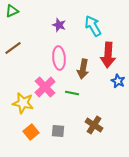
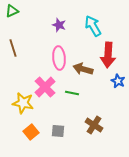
brown line: rotated 72 degrees counterclockwise
brown arrow: rotated 96 degrees clockwise
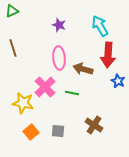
cyan arrow: moved 7 px right
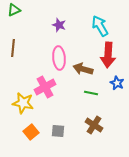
green triangle: moved 2 px right, 1 px up
brown line: rotated 24 degrees clockwise
blue star: moved 1 px left, 2 px down
pink cross: rotated 15 degrees clockwise
green line: moved 19 px right
